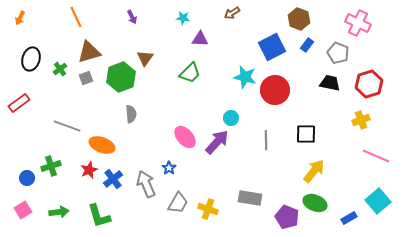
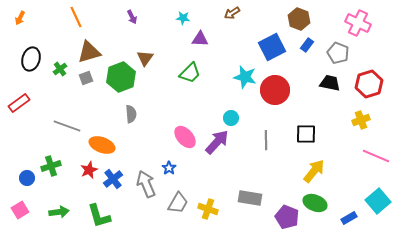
pink square at (23, 210): moved 3 px left
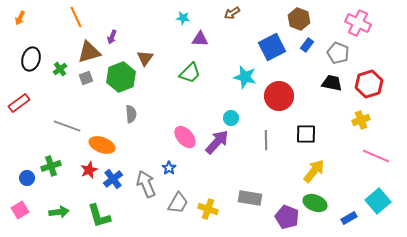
purple arrow at (132, 17): moved 20 px left, 20 px down; rotated 48 degrees clockwise
black trapezoid at (330, 83): moved 2 px right
red circle at (275, 90): moved 4 px right, 6 px down
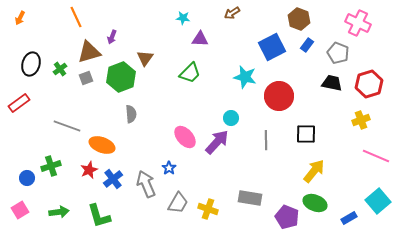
black ellipse at (31, 59): moved 5 px down
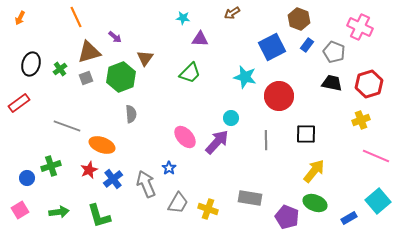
pink cross at (358, 23): moved 2 px right, 4 px down
purple arrow at (112, 37): moved 3 px right; rotated 72 degrees counterclockwise
gray pentagon at (338, 53): moved 4 px left, 1 px up
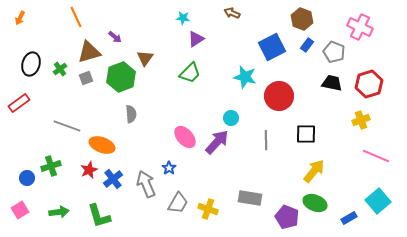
brown arrow at (232, 13): rotated 56 degrees clockwise
brown hexagon at (299, 19): moved 3 px right
purple triangle at (200, 39): moved 4 px left; rotated 36 degrees counterclockwise
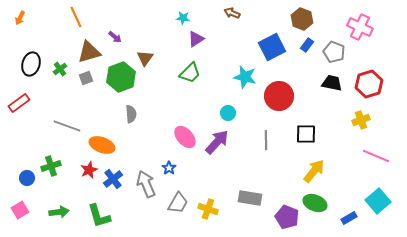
cyan circle at (231, 118): moved 3 px left, 5 px up
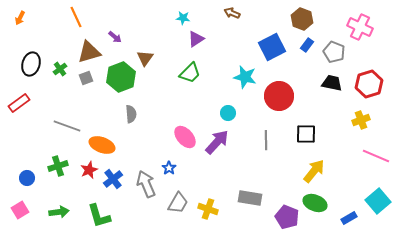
green cross at (51, 166): moved 7 px right
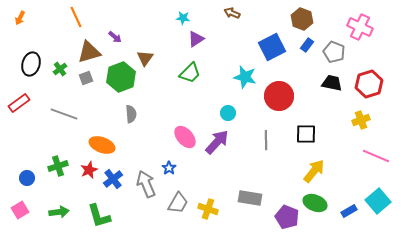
gray line at (67, 126): moved 3 px left, 12 px up
blue rectangle at (349, 218): moved 7 px up
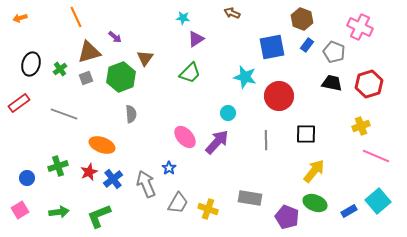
orange arrow at (20, 18): rotated 48 degrees clockwise
blue square at (272, 47): rotated 16 degrees clockwise
yellow cross at (361, 120): moved 6 px down
red star at (89, 170): moved 2 px down
green L-shape at (99, 216): rotated 84 degrees clockwise
